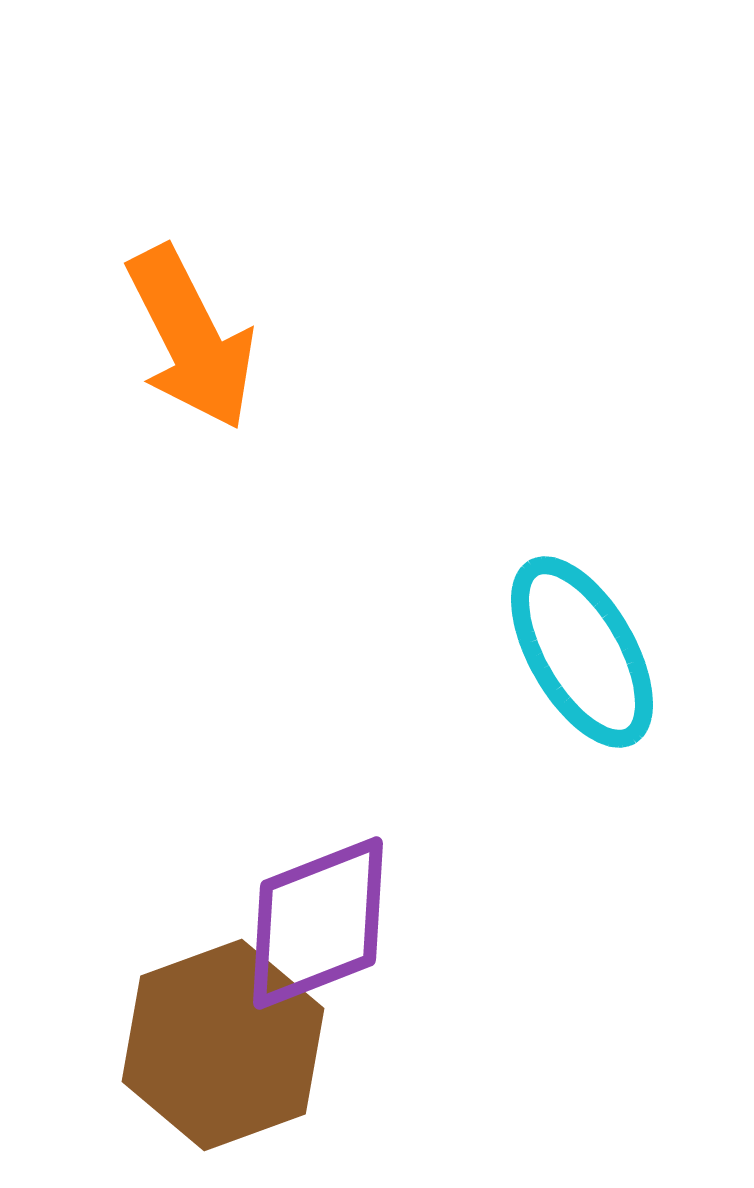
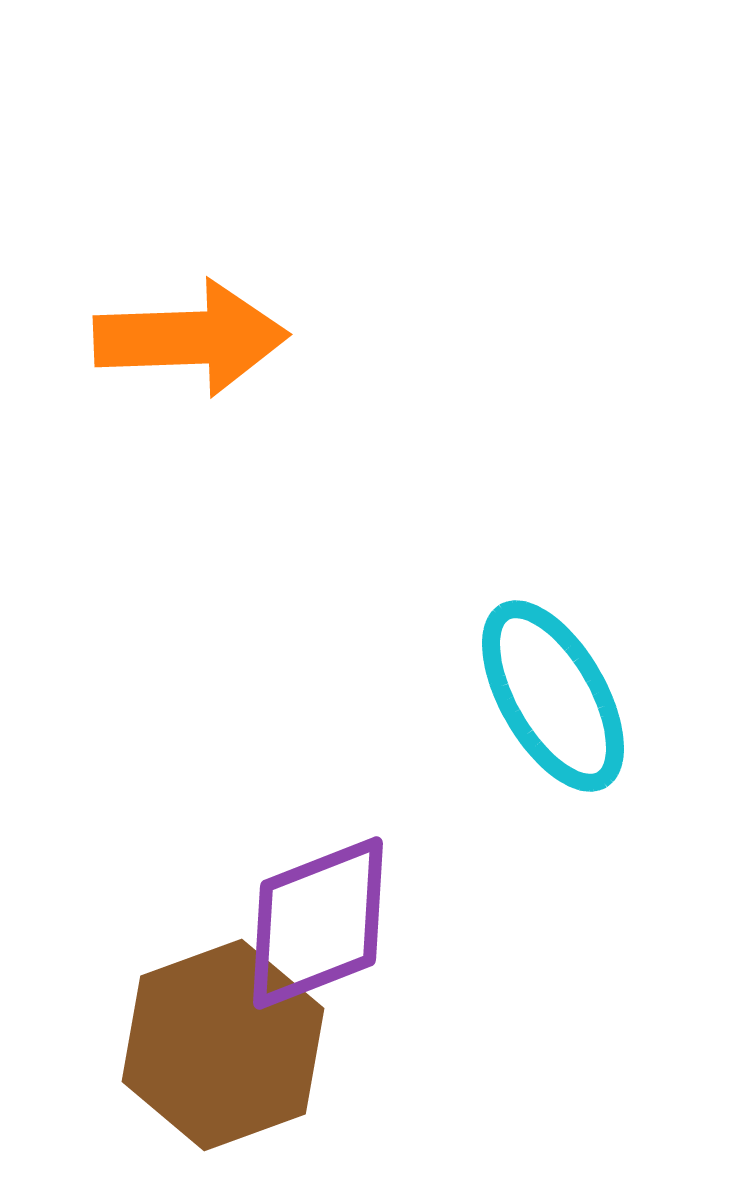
orange arrow: rotated 65 degrees counterclockwise
cyan ellipse: moved 29 px left, 44 px down
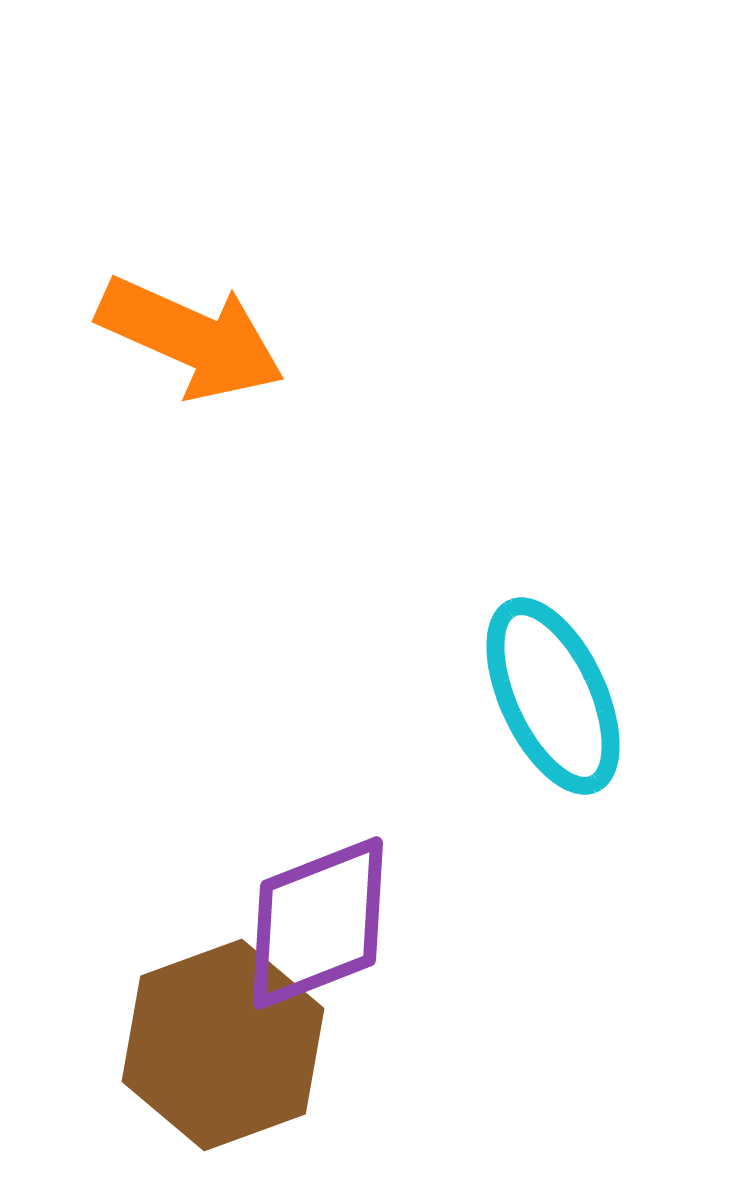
orange arrow: rotated 26 degrees clockwise
cyan ellipse: rotated 5 degrees clockwise
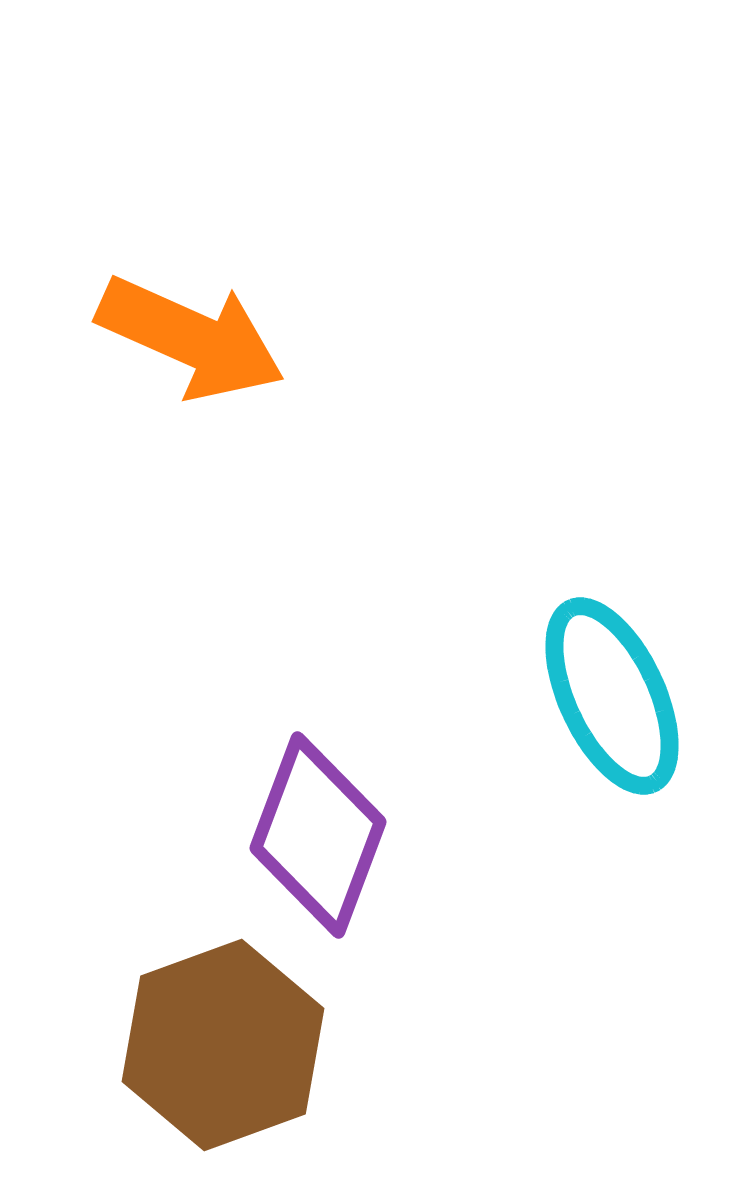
cyan ellipse: moved 59 px right
purple diamond: moved 88 px up; rotated 48 degrees counterclockwise
